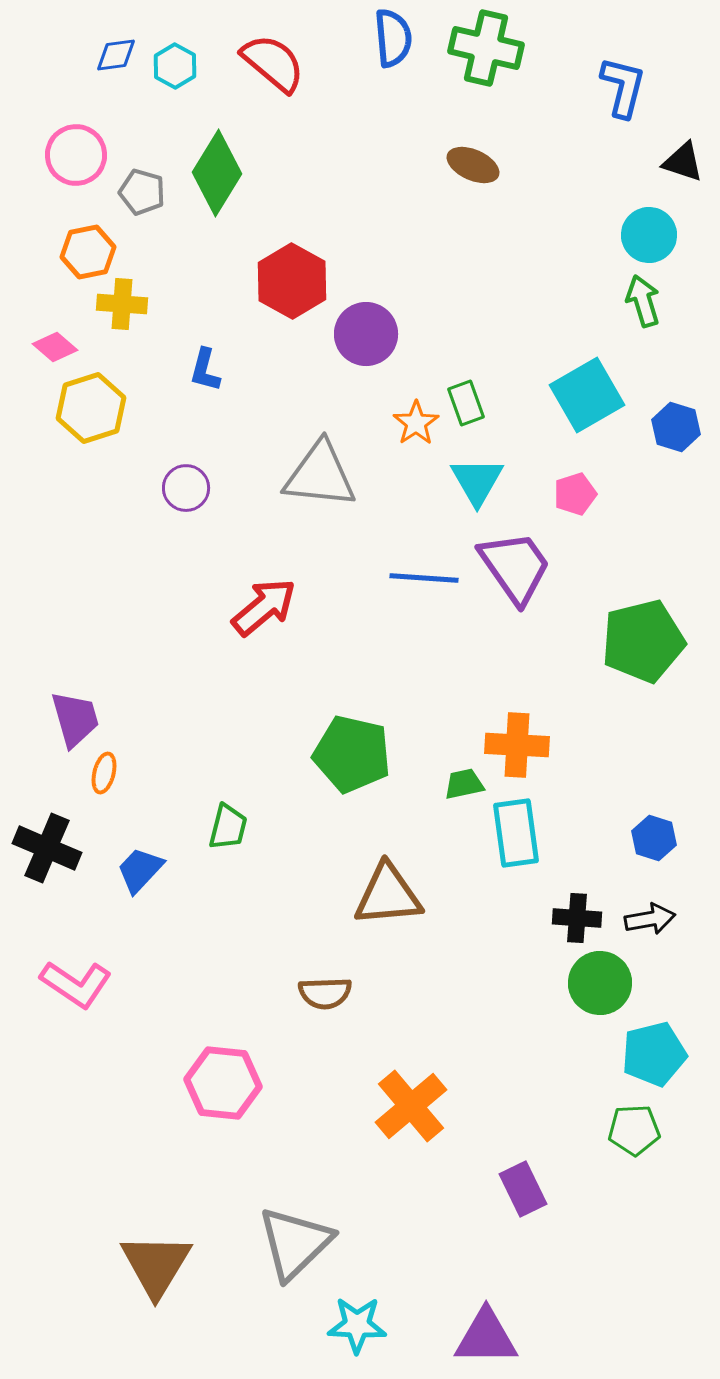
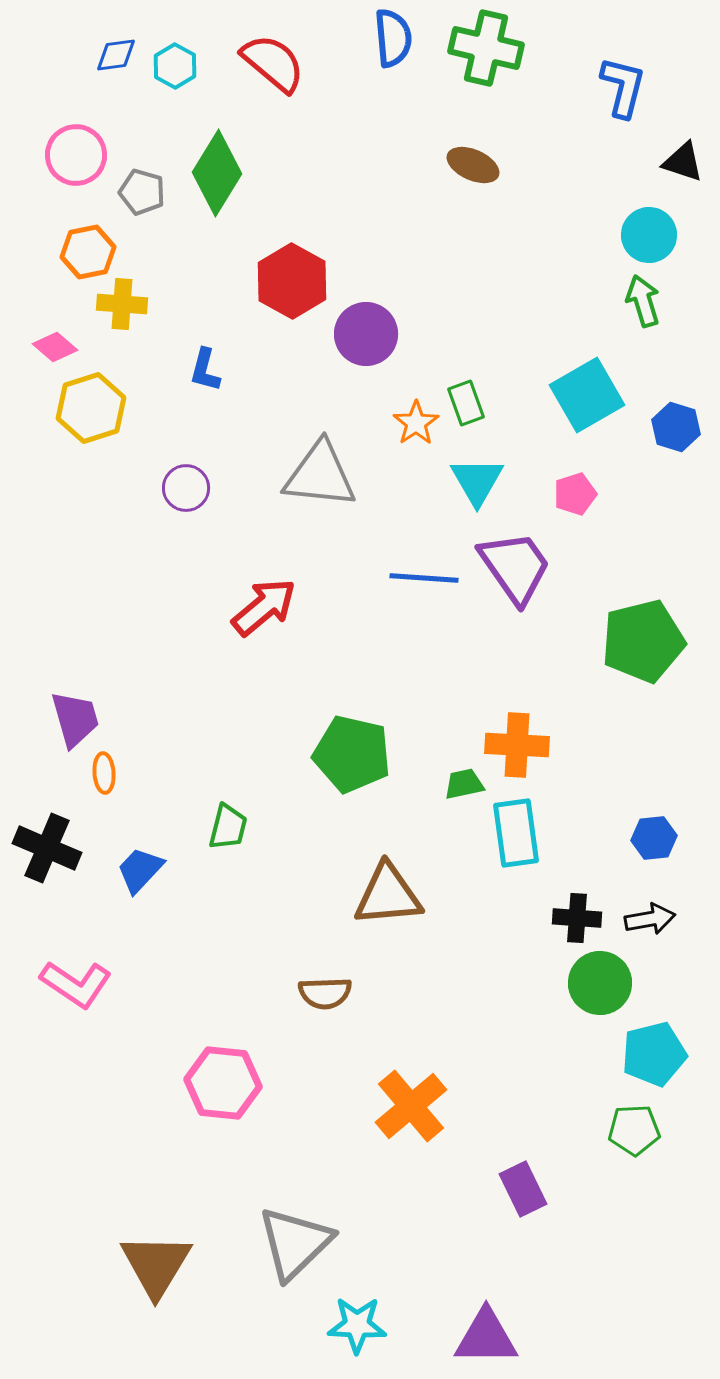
orange ellipse at (104, 773): rotated 18 degrees counterclockwise
blue hexagon at (654, 838): rotated 24 degrees counterclockwise
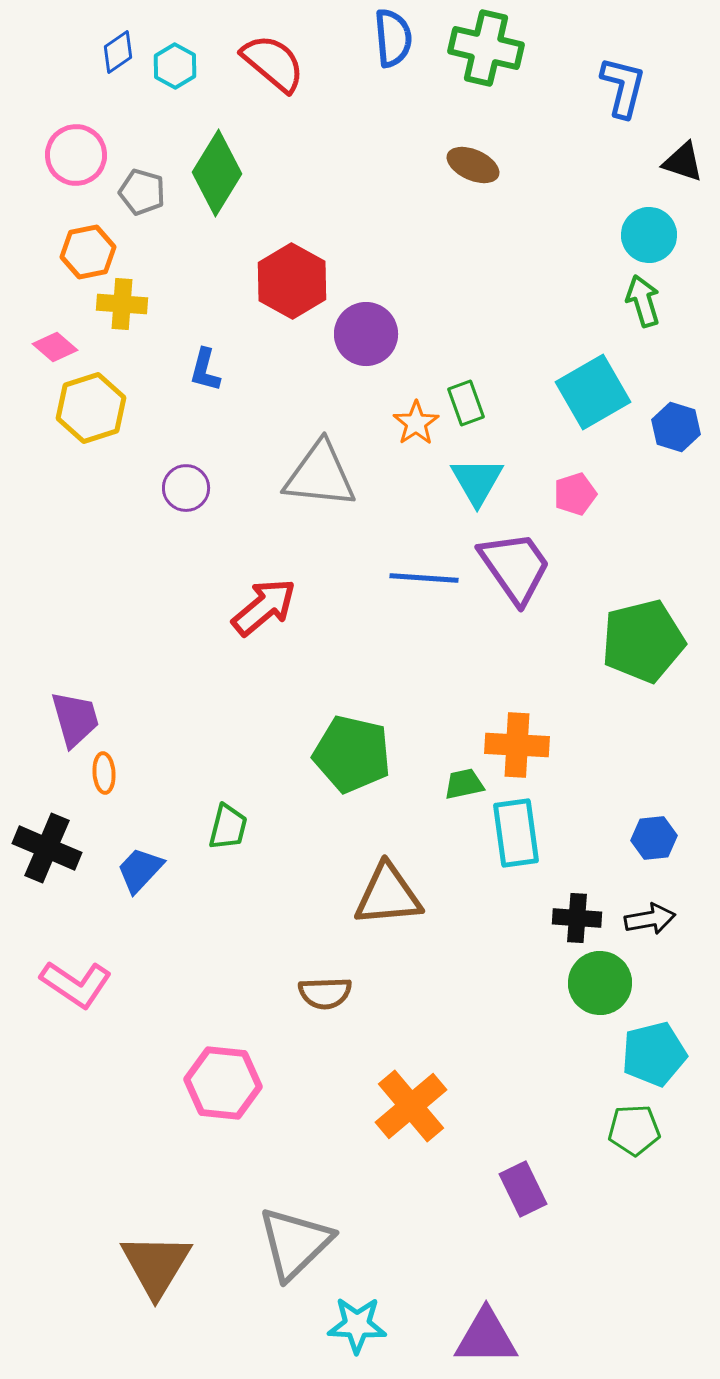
blue diamond at (116, 55): moved 2 px right, 3 px up; rotated 27 degrees counterclockwise
cyan square at (587, 395): moved 6 px right, 3 px up
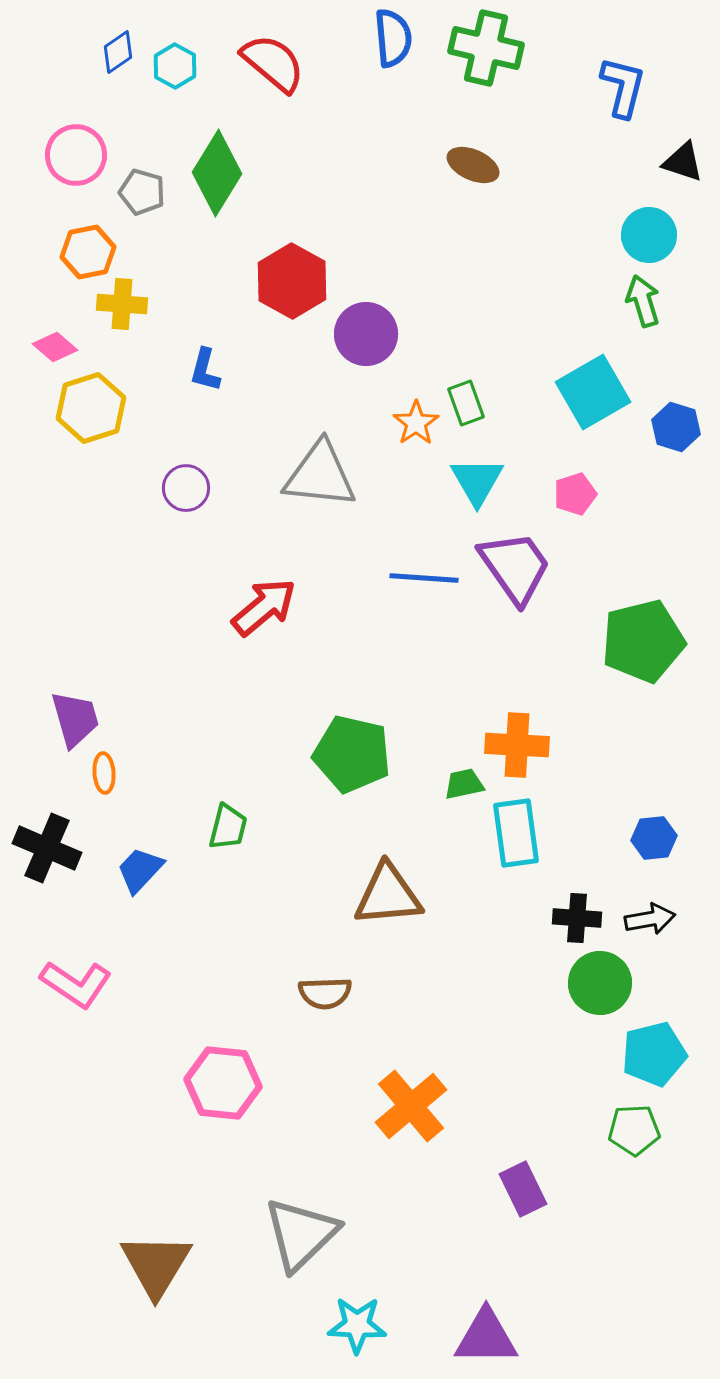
gray triangle at (295, 1243): moved 6 px right, 9 px up
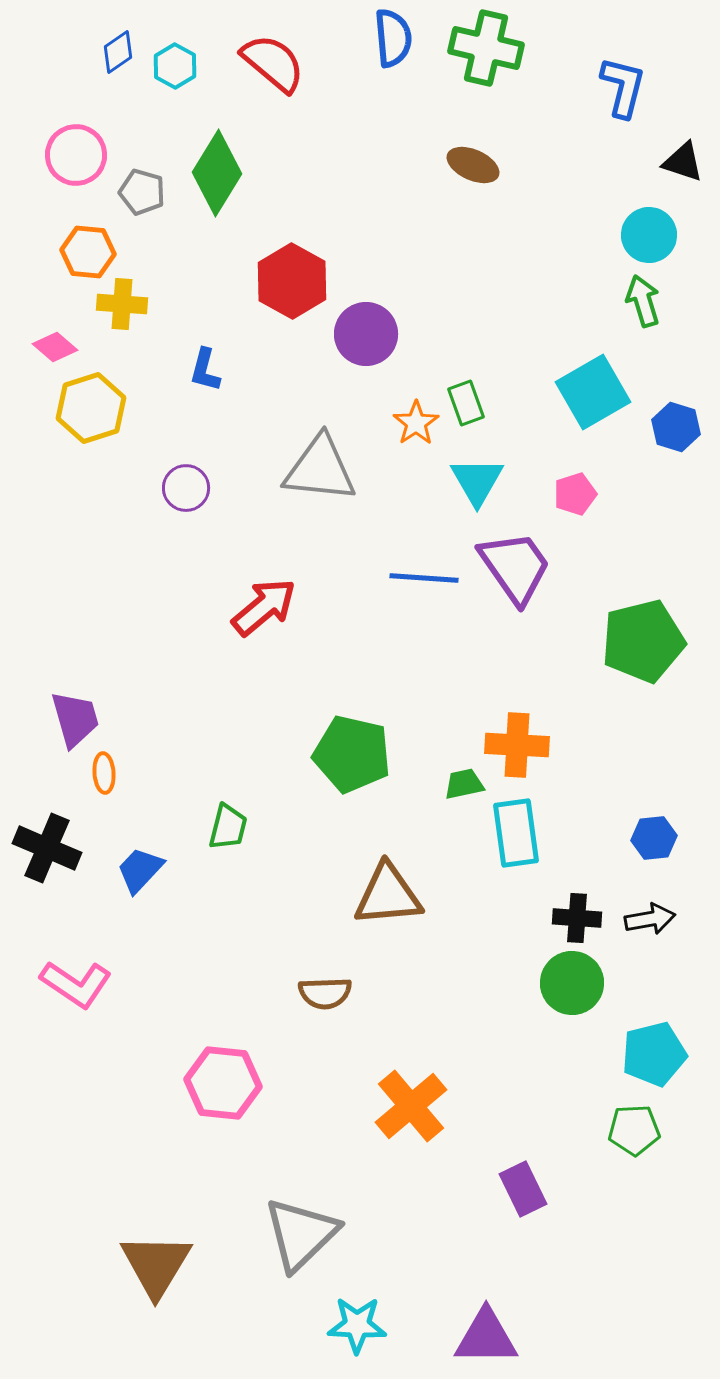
orange hexagon at (88, 252): rotated 16 degrees clockwise
gray triangle at (320, 475): moved 6 px up
green circle at (600, 983): moved 28 px left
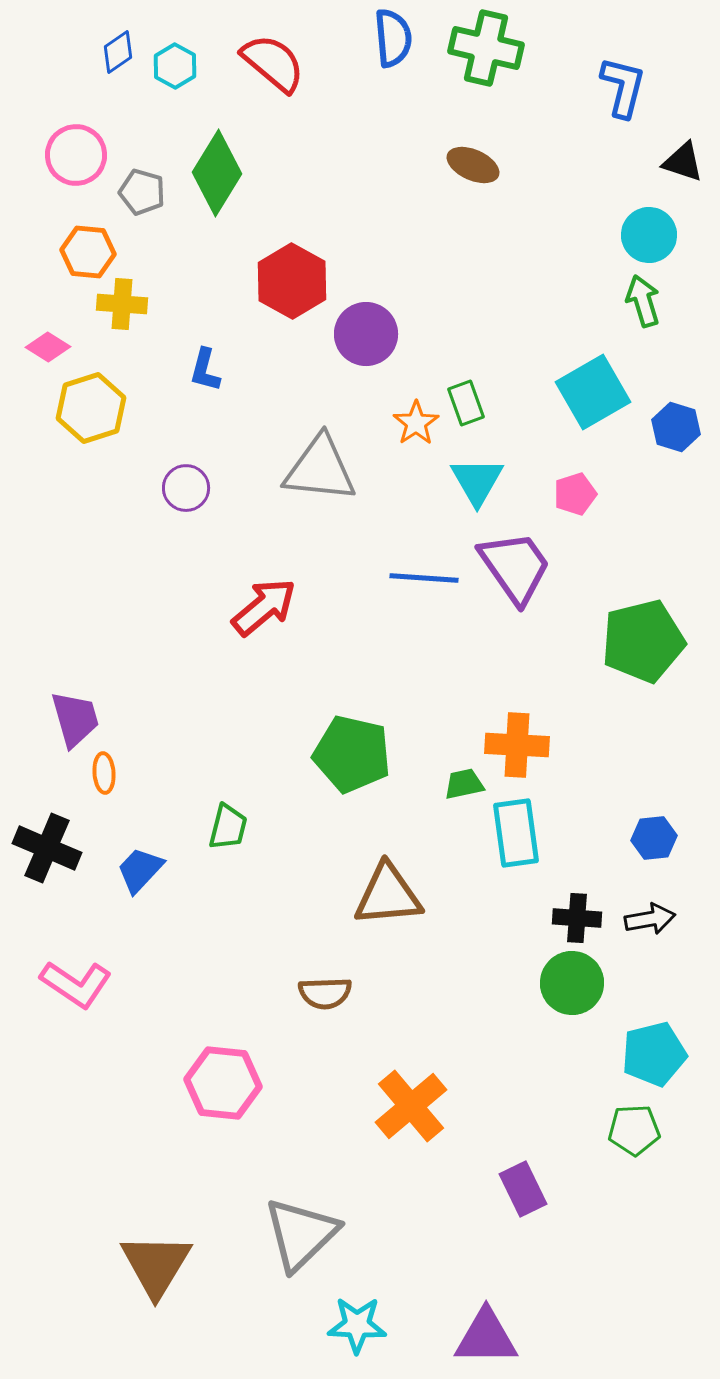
pink diamond at (55, 347): moved 7 px left; rotated 9 degrees counterclockwise
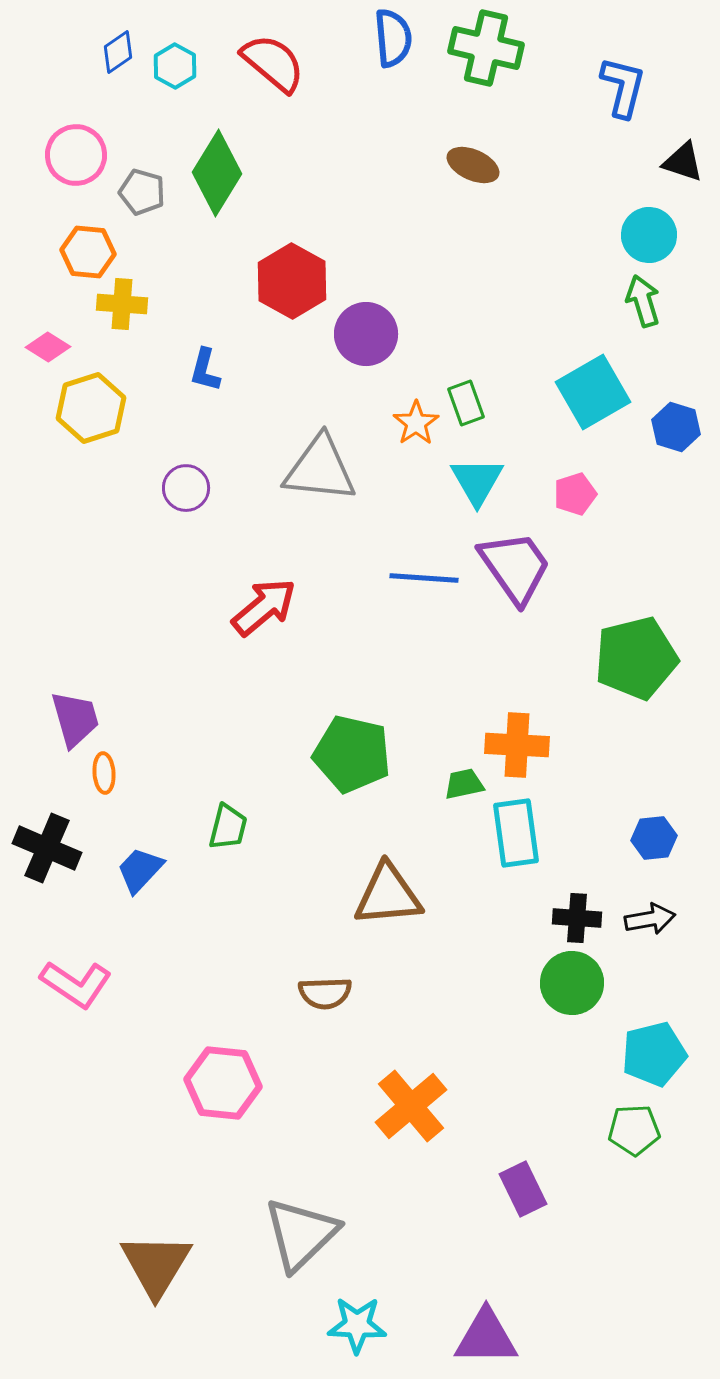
green pentagon at (643, 641): moved 7 px left, 17 px down
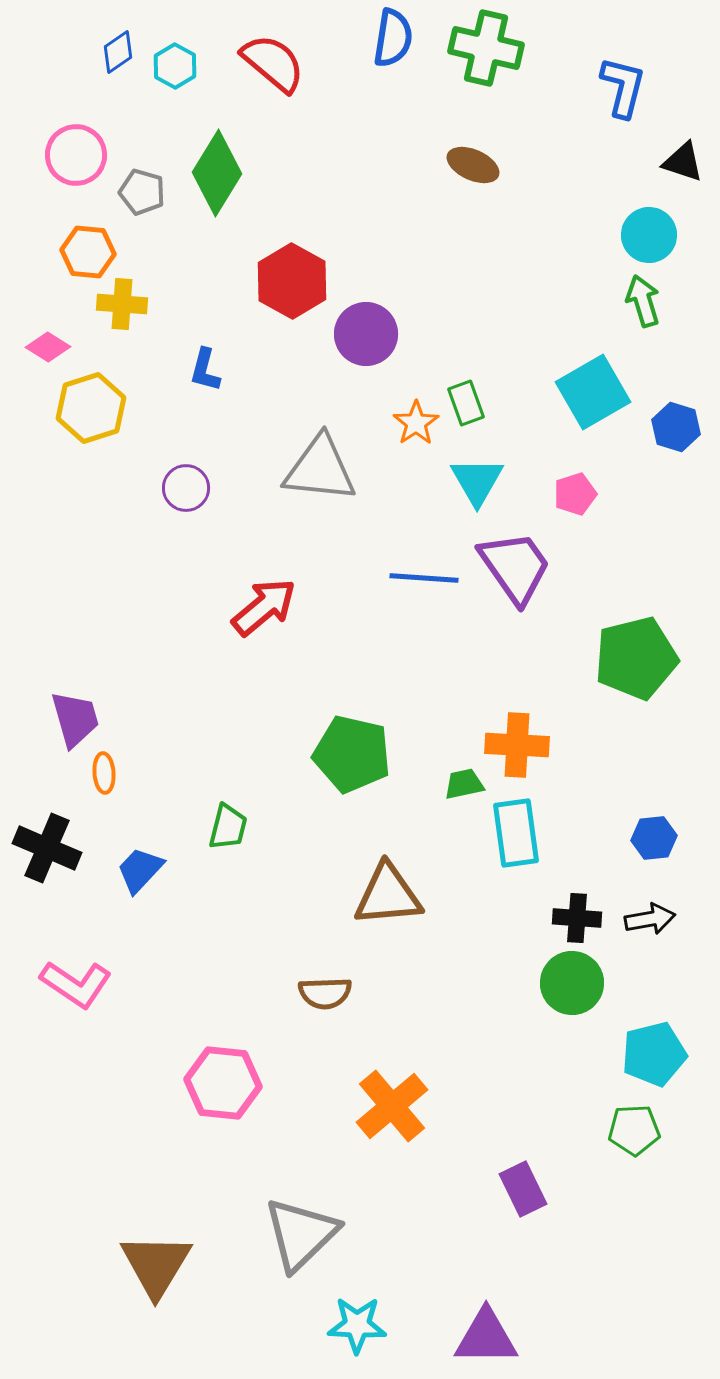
blue semicircle at (393, 38): rotated 14 degrees clockwise
orange cross at (411, 1106): moved 19 px left
